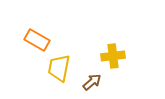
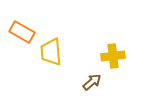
orange rectangle: moved 15 px left, 8 px up
yellow trapezoid: moved 8 px left, 16 px up; rotated 16 degrees counterclockwise
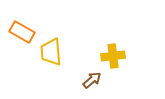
brown arrow: moved 2 px up
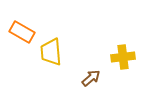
yellow cross: moved 10 px right, 1 px down
brown arrow: moved 1 px left, 2 px up
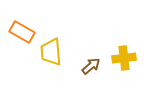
yellow cross: moved 1 px right, 1 px down
brown arrow: moved 12 px up
